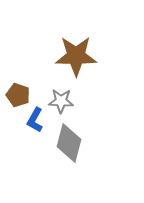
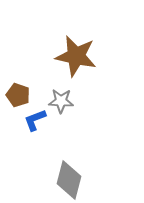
brown star: rotated 12 degrees clockwise
blue L-shape: rotated 40 degrees clockwise
gray diamond: moved 37 px down
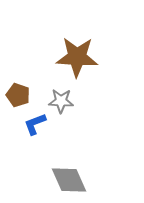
brown star: moved 1 px right, 1 px down; rotated 9 degrees counterclockwise
blue L-shape: moved 4 px down
gray diamond: rotated 39 degrees counterclockwise
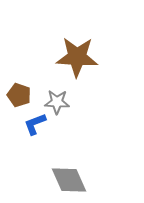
brown pentagon: moved 1 px right
gray star: moved 4 px left, 1 px down
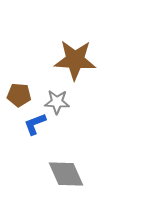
brown star: moved 2 px left, 3 px down
brown pentagon: rotated 15 degrees counterclockwise
gray diamond: moved 3 px left, 6 px up
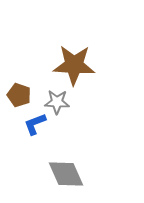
brown star: moved 1 px left, 5 px down
brown pentagon: rotated 15 degrees clockwise
